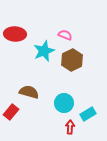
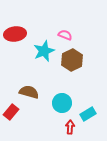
red ellipse: rotated 10 degrees counterclockwise
cyan circle: moved 2 px left
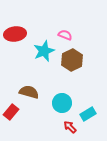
red arrow: rotated 48 degrees counterclockwise
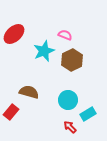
red ellipse: moved 1 px left; rotated 35 degrees counterclockwise
cyan circle: moved 6 px right, 3 px up
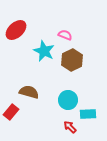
red ellipse: moved 2 px right, 4 px up
cyan star: rotated 25 degrees counterclockwise
cyan rectangle: rotated 28 degrees clockwise
